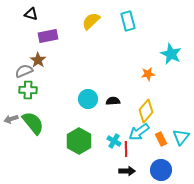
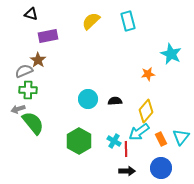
black semicircle: moved 2 px right
gray arrow: moved 7 px right, 10 px up
blue circle: moved 2 px up
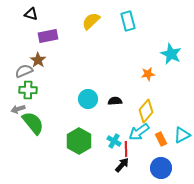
cyan triangle: moved 1 px right, 2 px up; rotated 24 degrees clockwise
black arrow: moved 5 px left, 6 px up; rotated 49 degrees counterclockwise
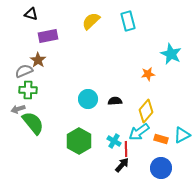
orange rectangle: rotated 48 degrees counterclockwise
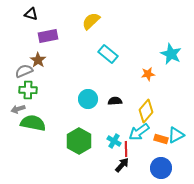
cyan rectangle: moved 20 px left, 33 px down; rotated 36 degrees counterclockwise
green semicircle: rotated 40 degrees counterclockwise
cyan triangle: moved 6 px left
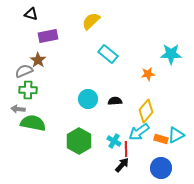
cyan star: rotated 25 degrees counterclockwise
gray arrow: rotated 24 degrees clockwise
